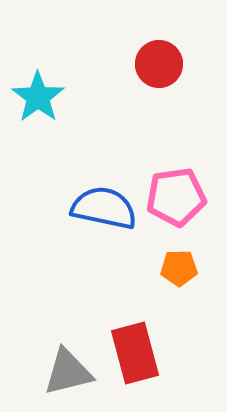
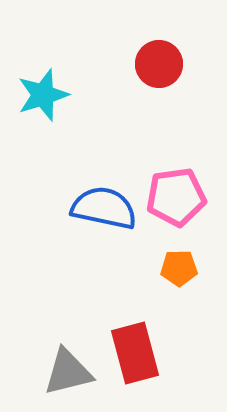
cyan star: moved 5 px right, 2 px up; rotated 18 degrees clockwise
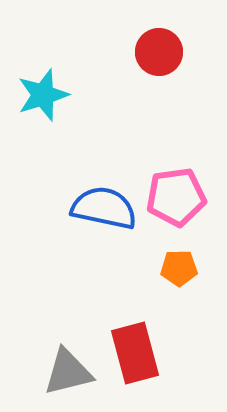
red circle: moved 12 px up
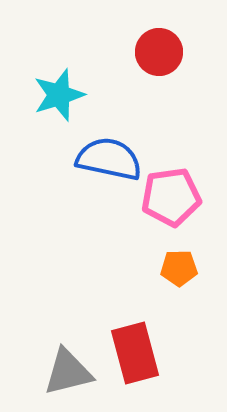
cyan star: moved 16 px right
pink pentagon: moved 5 px left
blue semicircle: moved 5 px right, 49 px up
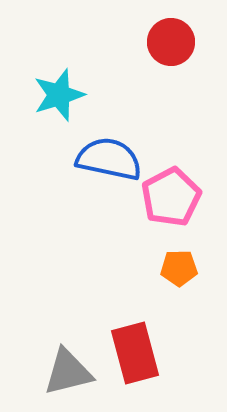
red circle: moved 12 px right, 10 px up
pink pentagon: rotated 20 degrees counterclockwise
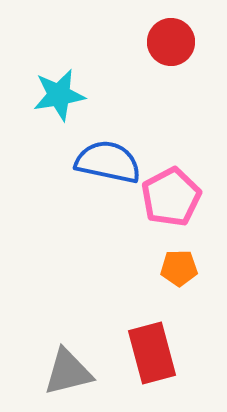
cyan star: rotated 8 degrees clockwise
blue semicircle: moved 1 px left, 3 px down
red rectangle: moved 17 px right
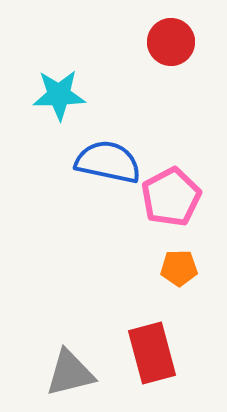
cyan star: rotated 8 degrees clockwise
gray triangle: moved 2 px right, 1 px down
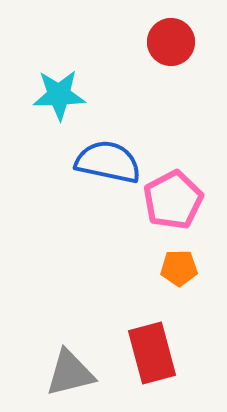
pink pentagon: moved 2 px right, 3 px down
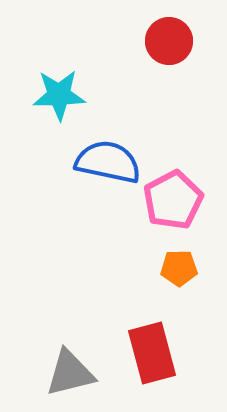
red circle: moved 2 px left, 1 px up
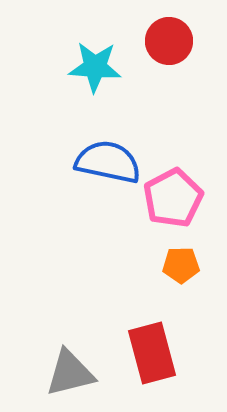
cyan star: moved 36 px right, 28 px up; rotated 6 degrees clockwise
pink pentagon: moved 2 px up
orange pentagon: moved 2 px right, 3 px up
